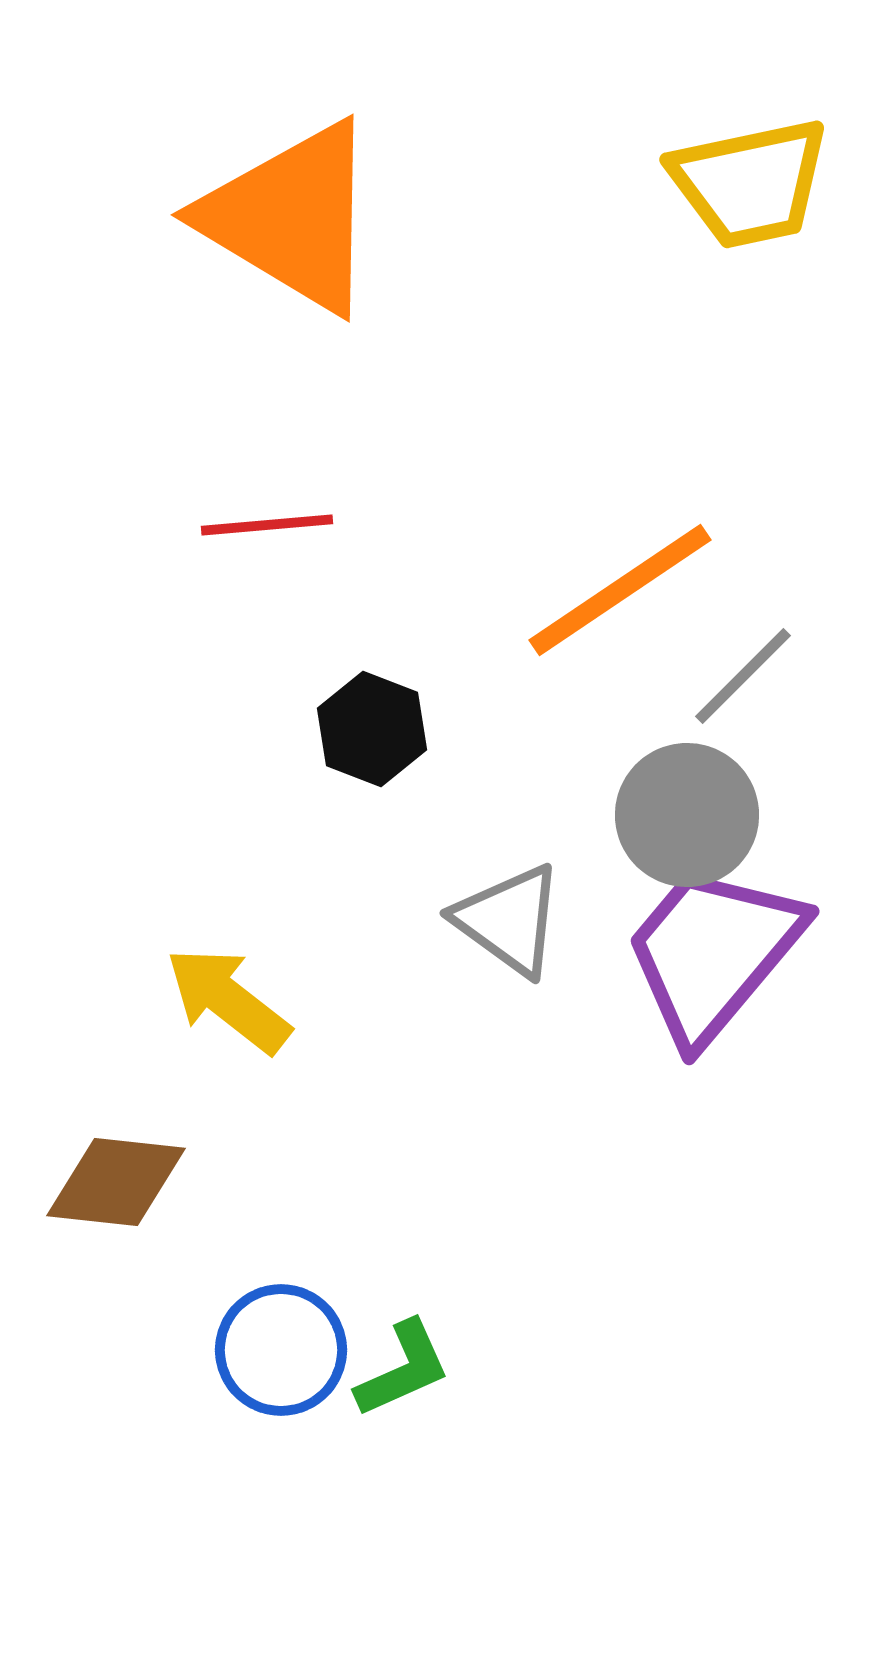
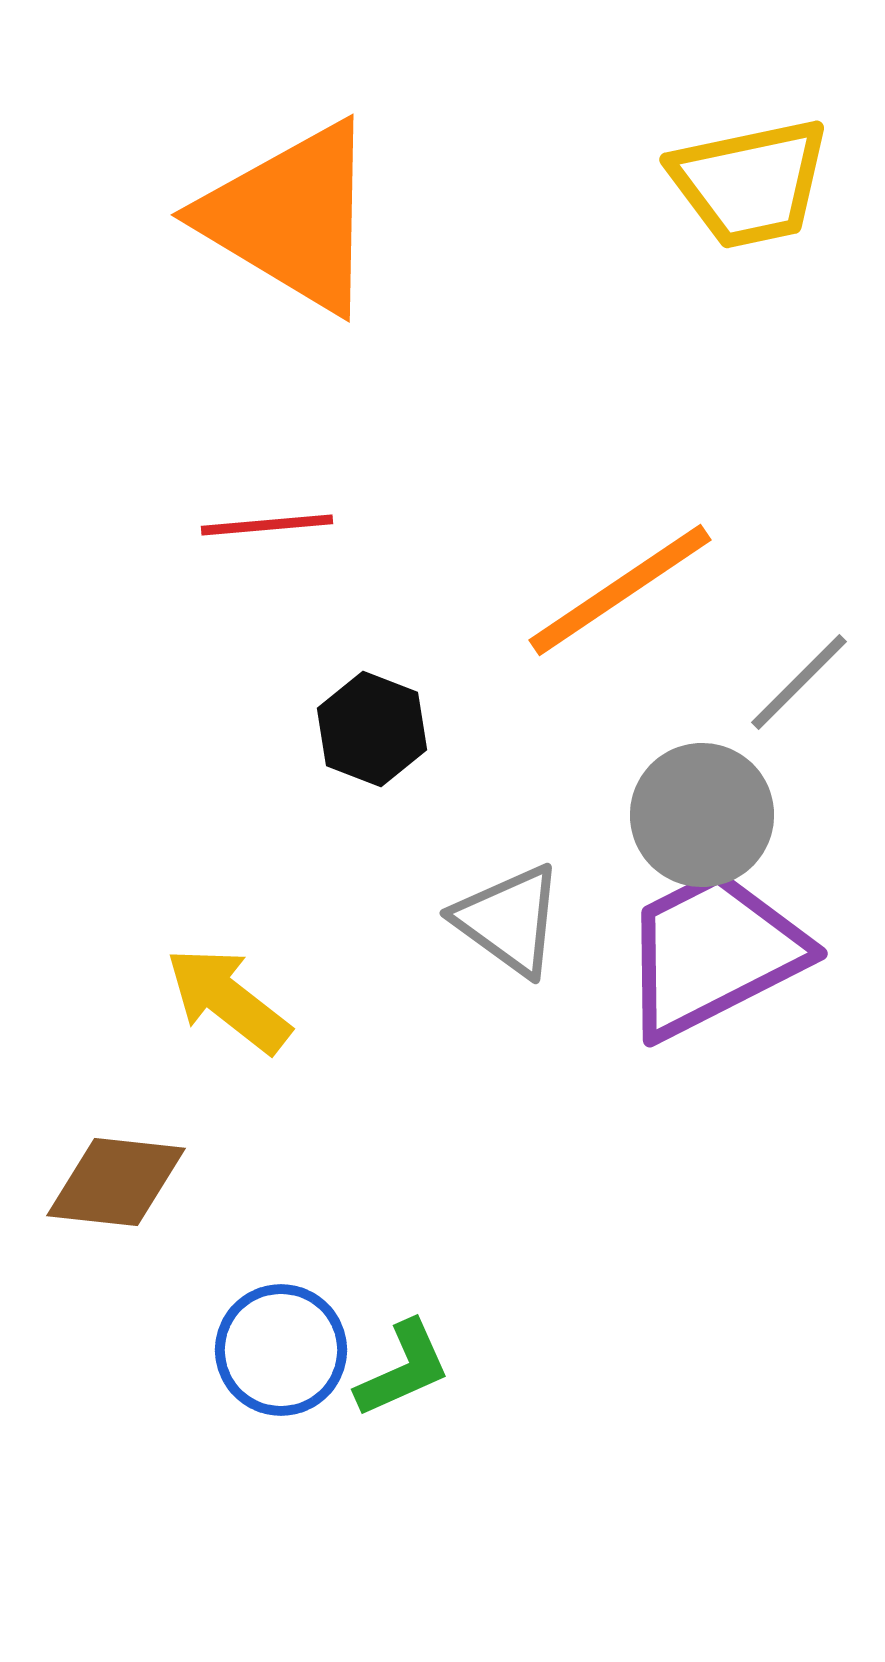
gray line: moved 56 px right, 6 px down
gray circle: moved 15 px right
purple trapezoid: rotated 23 degrees clockwise
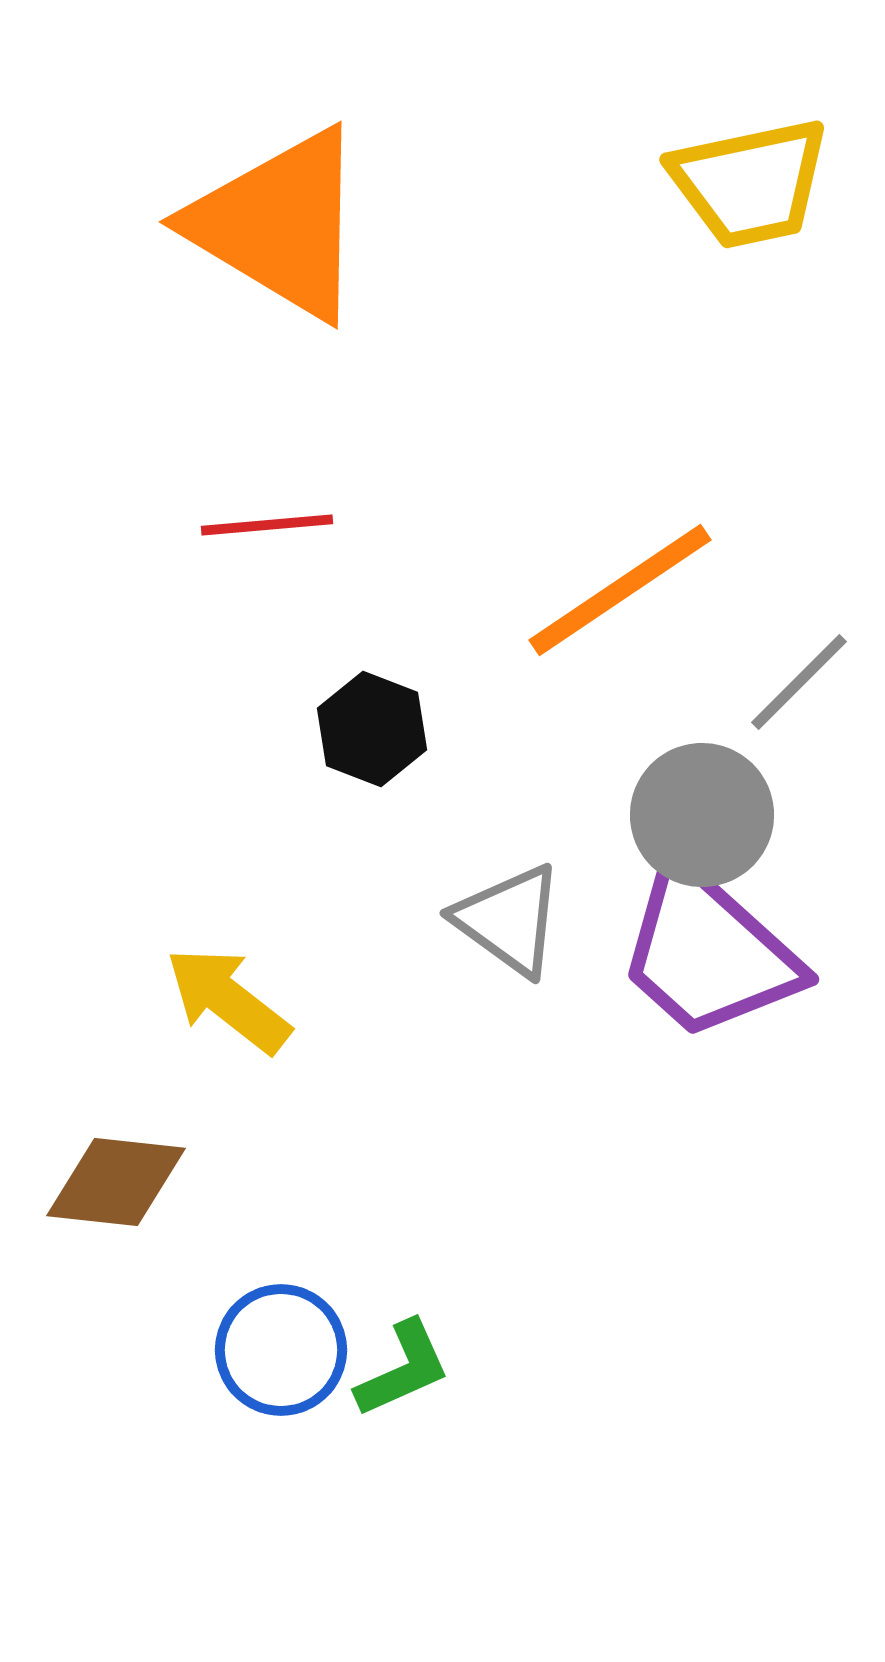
orange triangle: moved 12 px left, 7 px down
purple trapezoid: moved 5 px left, 1 px up; rotated 111 degrees counterclockwise
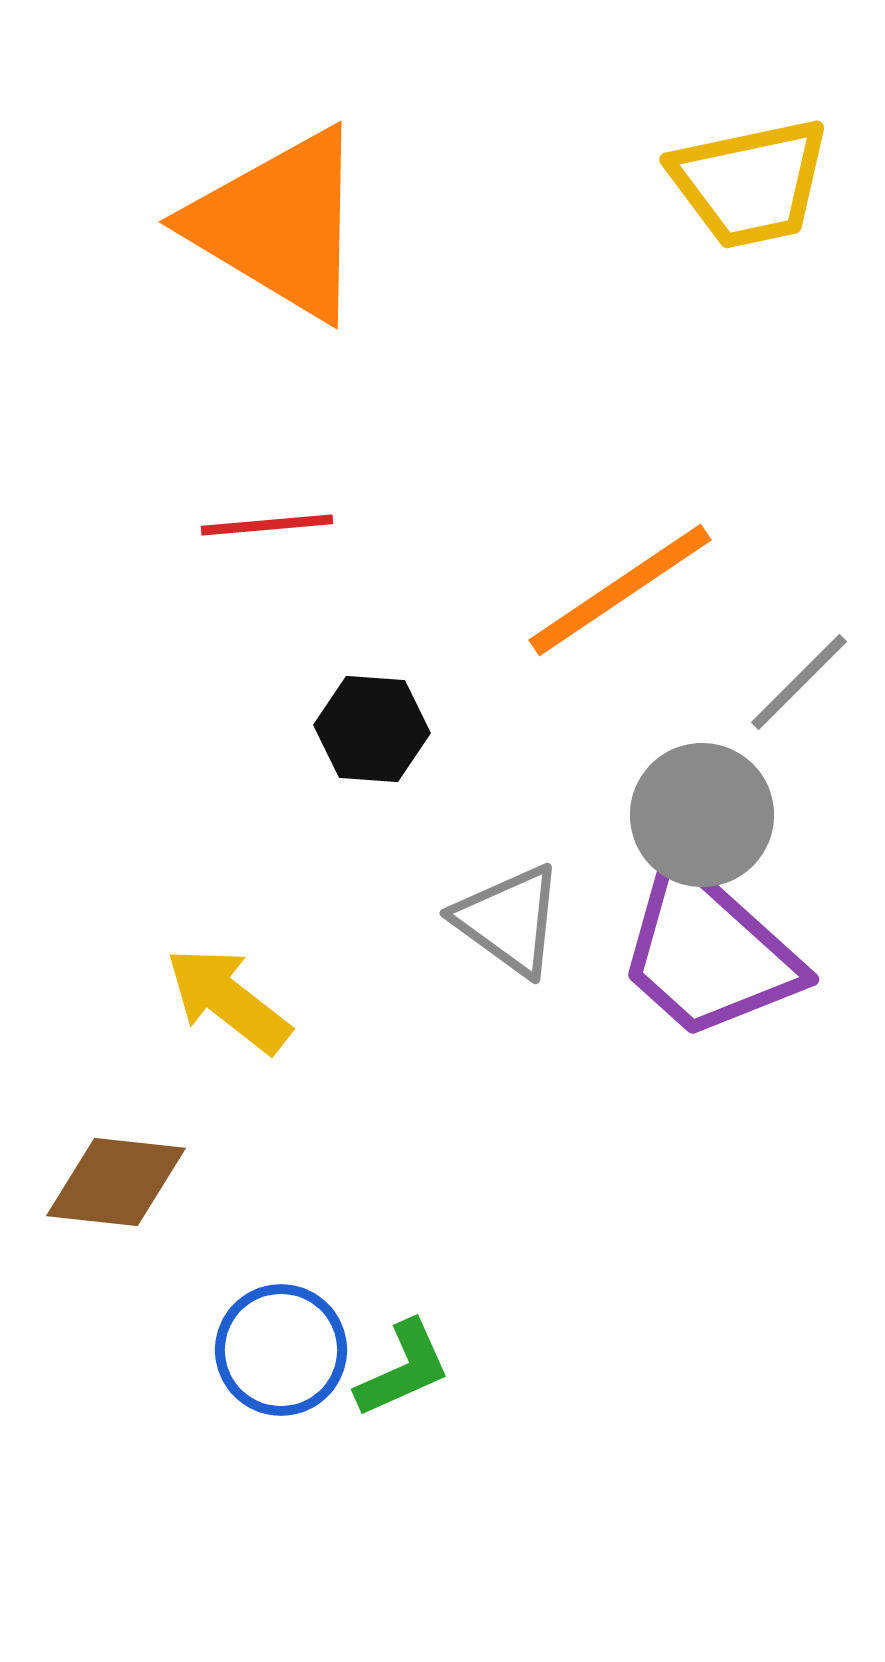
black hexagon: rotated 17 degrees counterclockwise
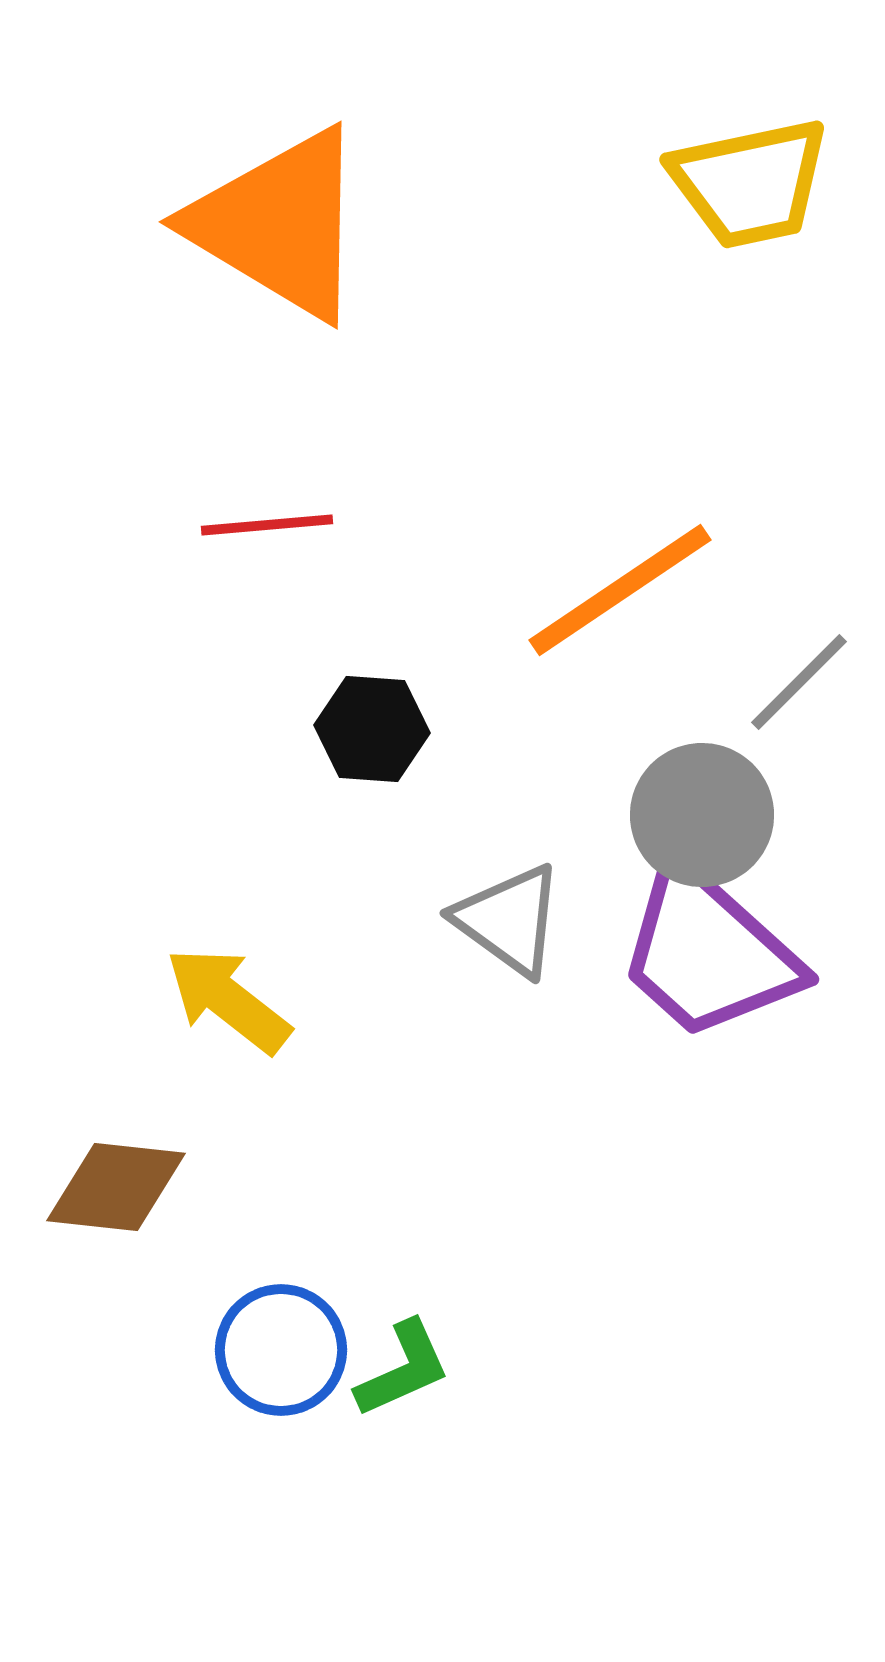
brown diamond: moved 5 px down
